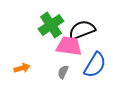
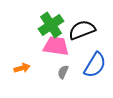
pink trapezoid: moved 13 px left
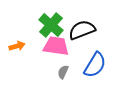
green cross: rotated 15 degrees counterclockwise
orange arrow: moved 5 px left, 22 px up
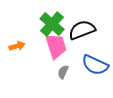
green cross: moved 1 px right, 1 px up
pink trapezoid: rotated 64 degrees clockwise
blue semicircle: rotated 84 degrees clockwise
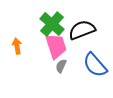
orange arrow: rotated 84 degrees counterclockwise
blue semicircle: rotated 24 degrees clockwise
gray semicircle: moved 2 px left, 6 px up
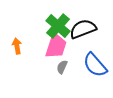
green cross: moved 6 px right, 2 px down
black semicircle: moved 1 px right, 1 px up
pink trapezoid: rotated 36 degrees clockwise
gray semicircle: moved 1 px right, 1 px down
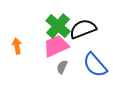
pink trapezoid: rotated 132 degrees counterclockwise
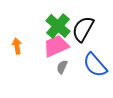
black semicircle: rotated 40 degrees counterclockwise
